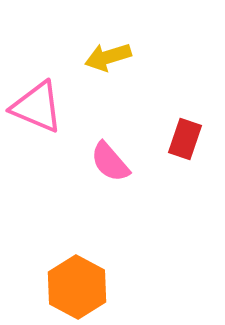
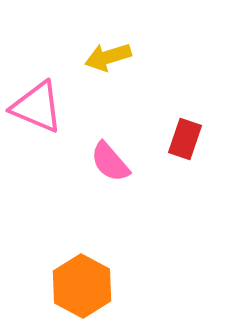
orange hexagon: moved 5 px right, 1 px up
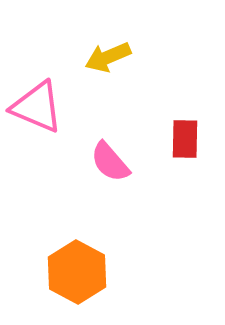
yellow arrow: rotated 6 degrees counterclockwise
red rectangle: rotated 18 degrees counterclockwise
orange hexagon: moved 5 px left, 14 px up
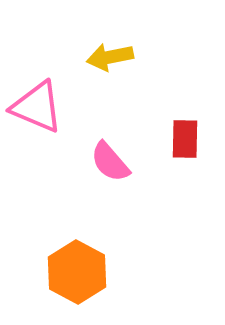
yellow arrow: moved 2 px right; rotated 12 degrees clockwise
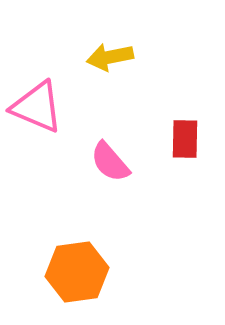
orange hexagon: rotated 24 degrees clockwise
